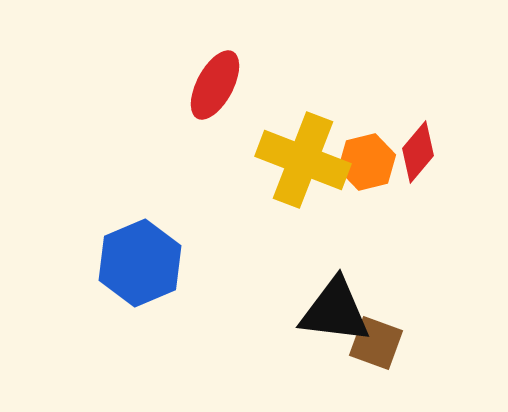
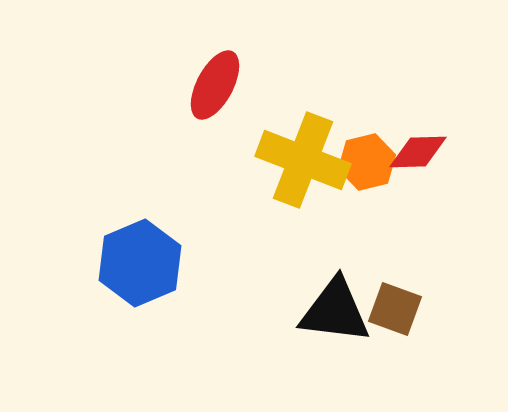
red diamond: rotated 48 degrees clockwise
brown square: moved 19 px right, 34 px up
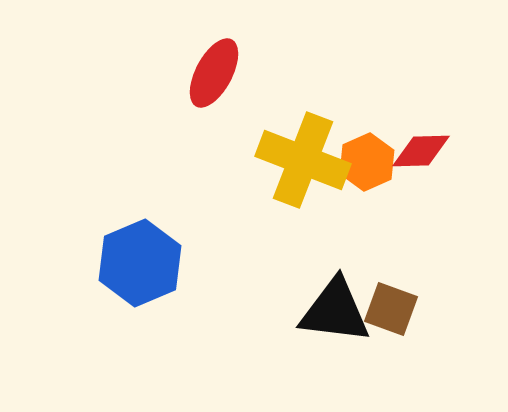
red ellipse: moved 1 px left, 12 px up
red diamond: moved 3 px right, 1 px up
orange hexagon: rotated 10 degrees counterclockwise
brown square: moved 4 px left
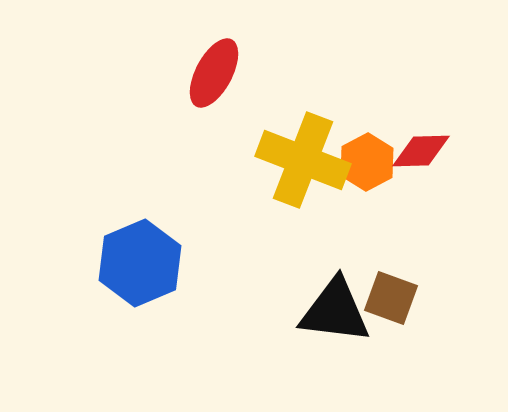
orange hexagon: rotated 4 degrees counterclockwise
brown square: moved 11 px up
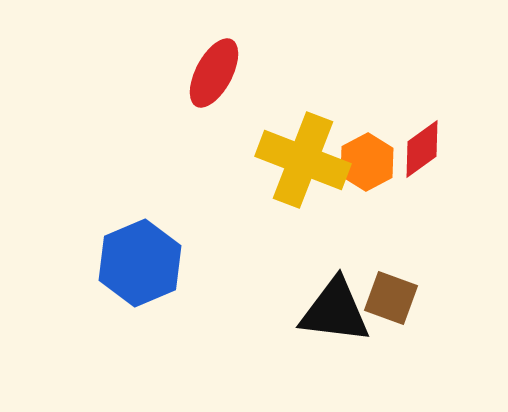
red diamond: moved 1 px right, 2 px up; rotated 34 degrees counterclockwise
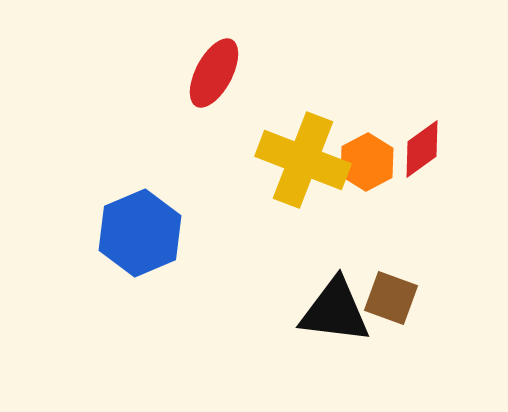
blue hexagon: moved 30 px up
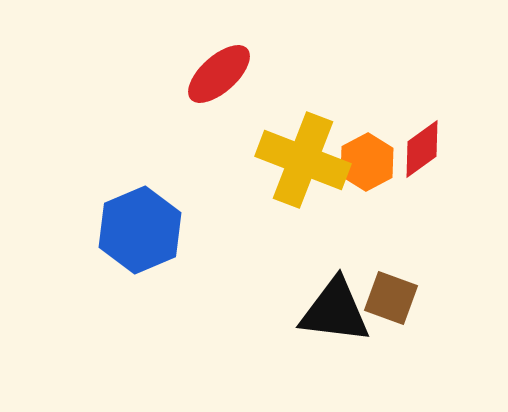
red ellipse: moved 5 px right, 1 px down; rotated 20 degrees clockwise
blue hexagon: moved 3 px up
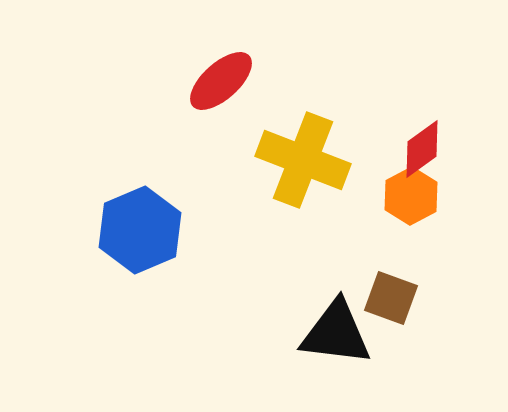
red ellipse: moved 2 px right, 7 px down
orange hexagon: moved 44 px right, 34 px down
black triangle: moved 1 px right, 22 px down
